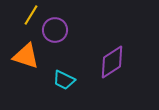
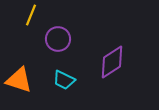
yellow line: rotated 10 degrees counterclockwise
purple circle: moved 3 px right, 9 px down
orange triangle: moved 7 px left, 24 px down
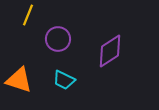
yellow line: moved 3 px left
purple diamond: moved 2 px left, 11 px up
